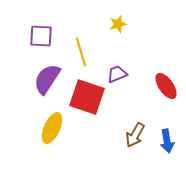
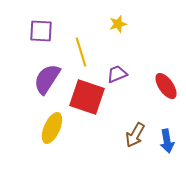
purple square: moved 5 px up
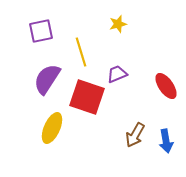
purple square: rotated 15 degrees counterclockwise
blue arrow: moved 1 px left
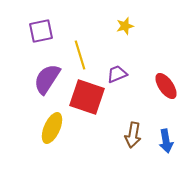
yellow star: moved 7 px right, 2 px down
yellow line: moved 1 px left, 3 px down
brown arrow: moved 2 px left; rotated 20 degrees counterclockwise
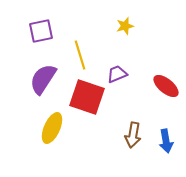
purple semicircle: moved 4 px left
red ellipse: rotated 16 degrees counterclockwise
